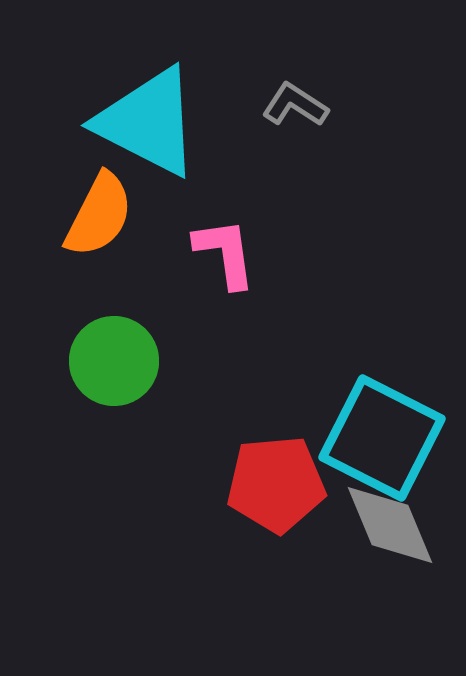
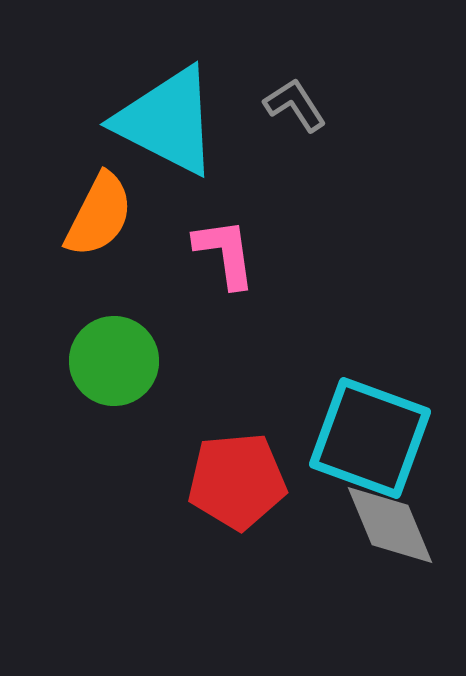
gray L-shape: rotated 24 degrees clockwise
cyan triangle: moved 19 px right, 1 px up
cyan square: moved 12 px left; rotated 7 degrees counterclockwise
red pentagon: moved 39 px left, 3 px up
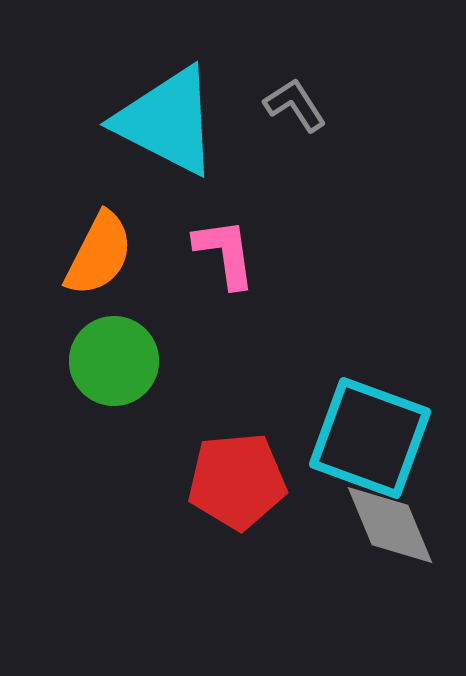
orange semicircle: moved 39 px down
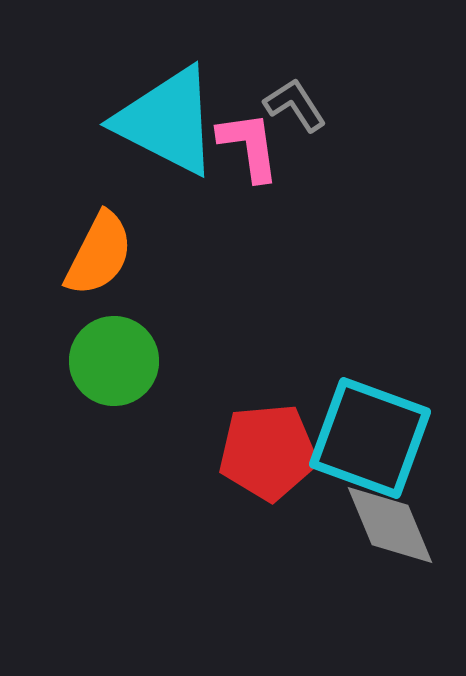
pink L-shape: moved 24 px right, 107 px up
red pentagon: moved 31 px right, 29 px up
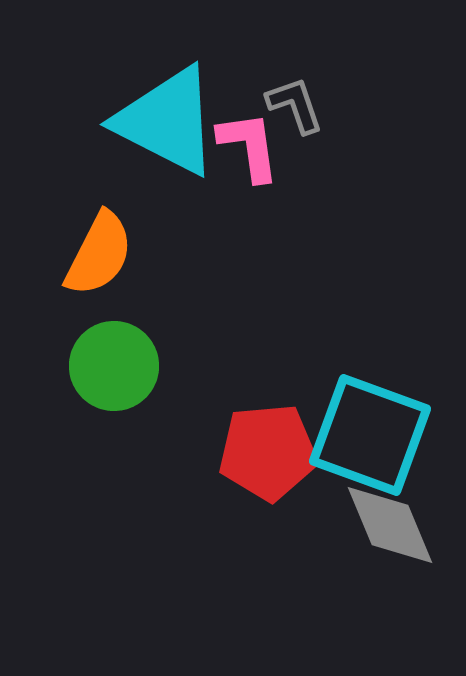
gray L-shape: rotated 14 degrees clockwise
green circle: moved 5 px down
cyan square: moved 3 px up
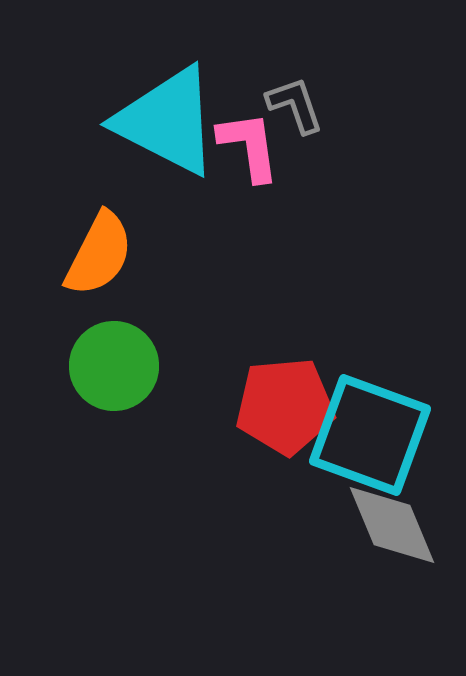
red pentagon: moved 17 px right, 46 px up
gray diamond: moved 2 px right
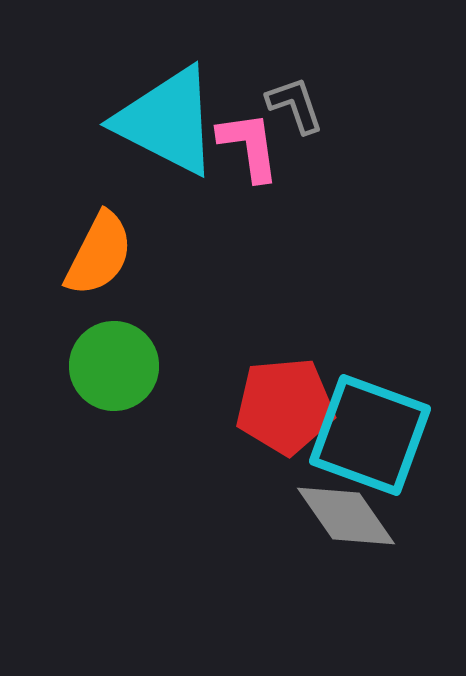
gray diamond: moved 46 px left, 9 px up; rotated 12 degrees counterclockwise
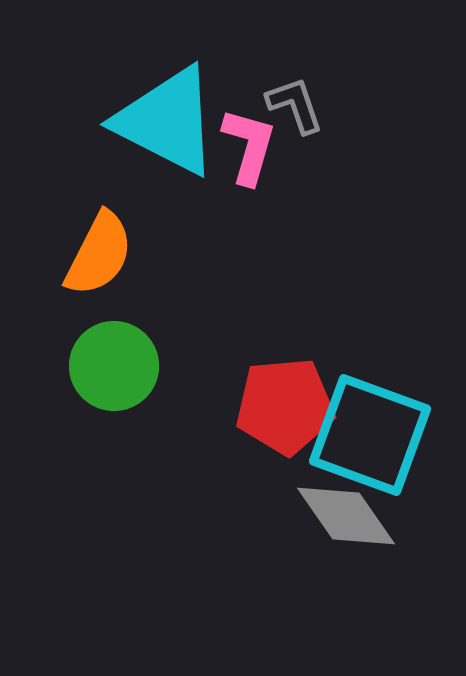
pink L-shape: rotated 24 degrees clockwise
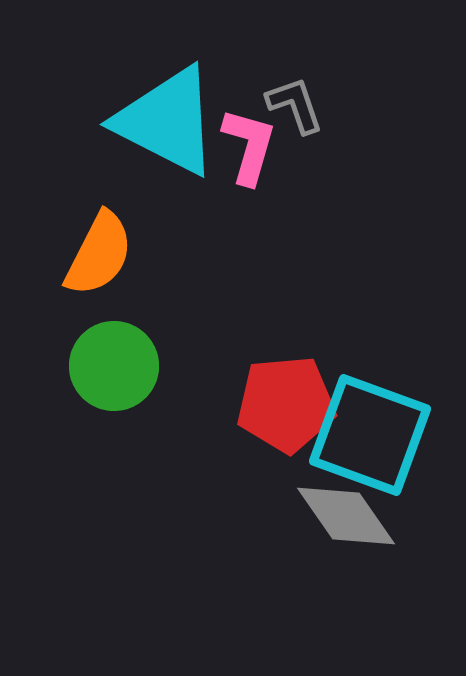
red pentagon: moved 1 px right, 2 px up
